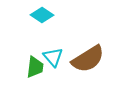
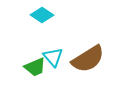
green trapezoid: rotated 60 degrees clockwise
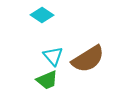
cyan triangle: moved 1 px up
green trapezoid: moved 12 px right, 13 px down
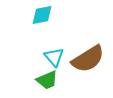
cyan diamond: rotated 45 degrees counterclockwise
cyan triangle: moved 1 px right, 1 px down
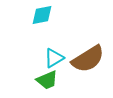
cyan triangle: moved 1 px down; rotated 40 degrees clockwise
